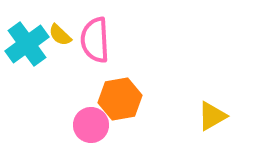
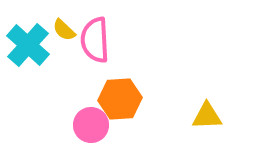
yellow semicircle: moved 4 px right, 5 px up
cyan cross: moved 1 px right, 1 px down; rotated 12 degrees counterclockwise
orange hexagon: rotated 6 degrees clockwise
yellow triangle: moved 5 px left; rotated 28 degrees clockwise
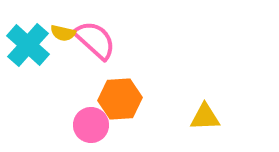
yellow semicircle: moved 1 px left, 3 px down; rotated 30 degrees counterclockwise
pink semicircle: rotated 135 degrees clockwise
yellow triangle: moved 2 px left, 1 px down
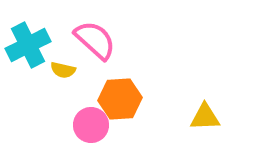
yellow semicircle: moved 37 px down
cyan cross: rotated 21 degrees clockwise
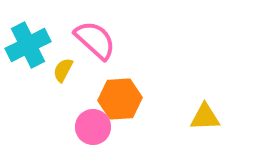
yellow semicircle: rotated 105 degrees clockwise
pink circle: moved 2 px right, 2 px down
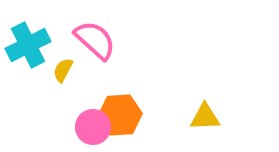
orange hexagon: moved 16 px down
